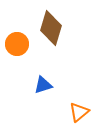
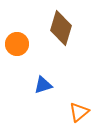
brown diamond: moved 10 px right
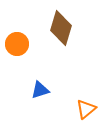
blue triangle: moved 3 px left, 5 px down
orange triangle: moved 7 px right, 3 px up
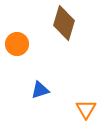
brown diamond: moved 3 px right, 5 px up
orange triangle: rotated 20 degrees counterclockwise
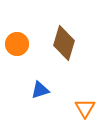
brown diamond: moved 20 px down
orange triangle: moved 1 px left, 1 px up
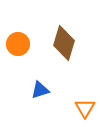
orange circle: moved 1 px right
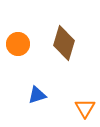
blue triangle: moved 3 px left, 5 px down
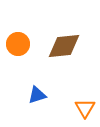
brown diamond: moved 3 px down; rotated 68 degrees clockwise
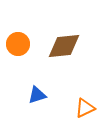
orange triangle: rotated 35 degrees clockwise
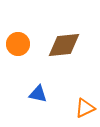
brown diamond: moved 1 px up
blue triangle: moved 1 px right, 1 px up; rotated 30 degrees clockwise
